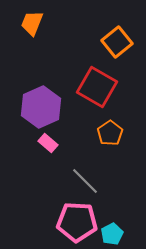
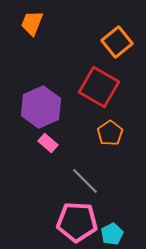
red square: moved 2 px right
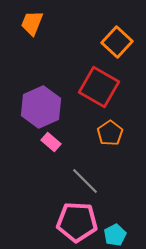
orange square: rotated 8 degrees counterclockwise
pink rectangle: moved 3 px right, 1 px up
cyan pentagon: moved 3 px right, 1 px down
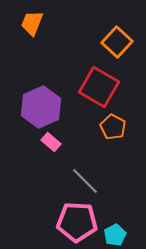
orange pentagon: moved 3 px right, 6 px up; rotated 10 degrees counterclockwise
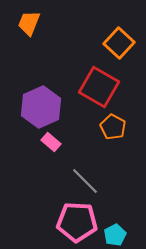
orange trapezoid: moved 3 px left
orange square: moved 2 px right, 1 px down
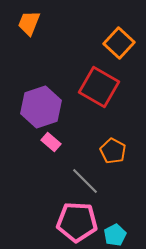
purple hexagon: rotated 6 degrees clockwise
orange pentagon: moved 24 px down
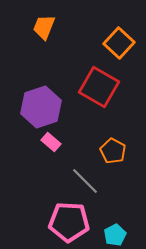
orange trapezoid: moved 15 px right, 4 px down
pink pentagon: moved 8 px left
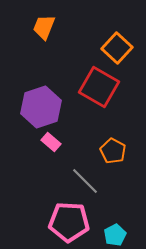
orange square: moved 2 px left, 5 px down
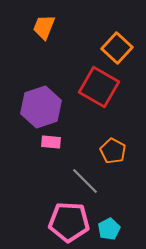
pink rectangle: rotated 36 degrees counterclockwise
cyan pentagon: moved 6 px left, 6 px up
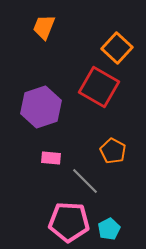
pink rectangle: moved 16 px down
